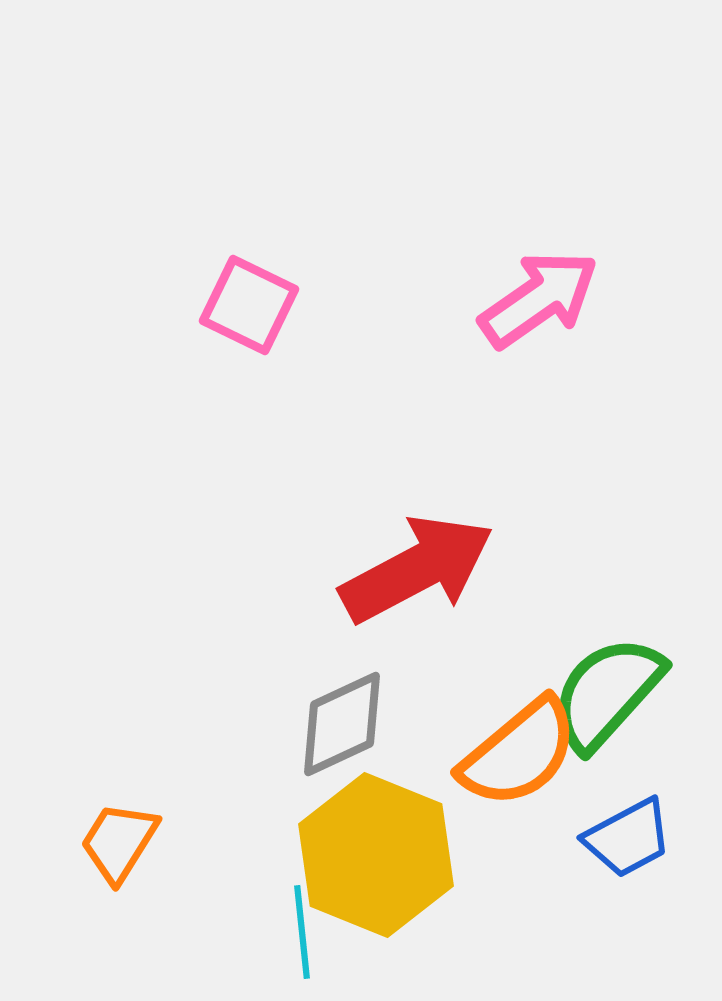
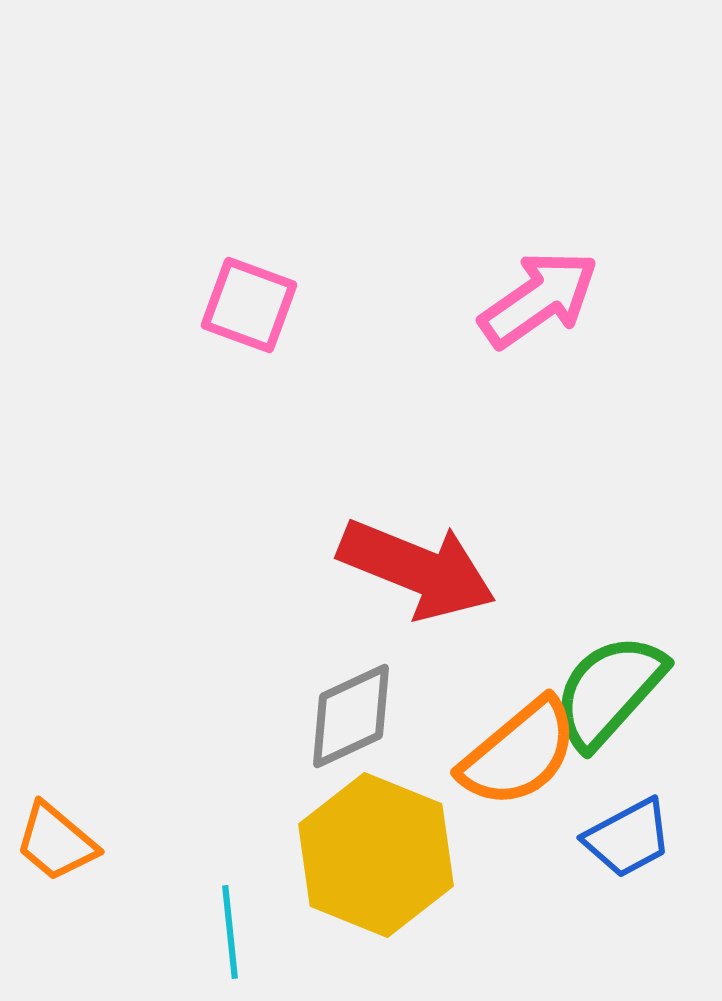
pink square: rotated 6 degrees counterclockwise
red arrow: rotated 50 degrees clockwise
green semicircle: moved 2 px right, 2 px up
gray diamond: moved 9 px right, 8 px up
orange trapezoid: moved 63 px left; rotated 82 degrees counterclockwise
cyan line: moved 72 px left
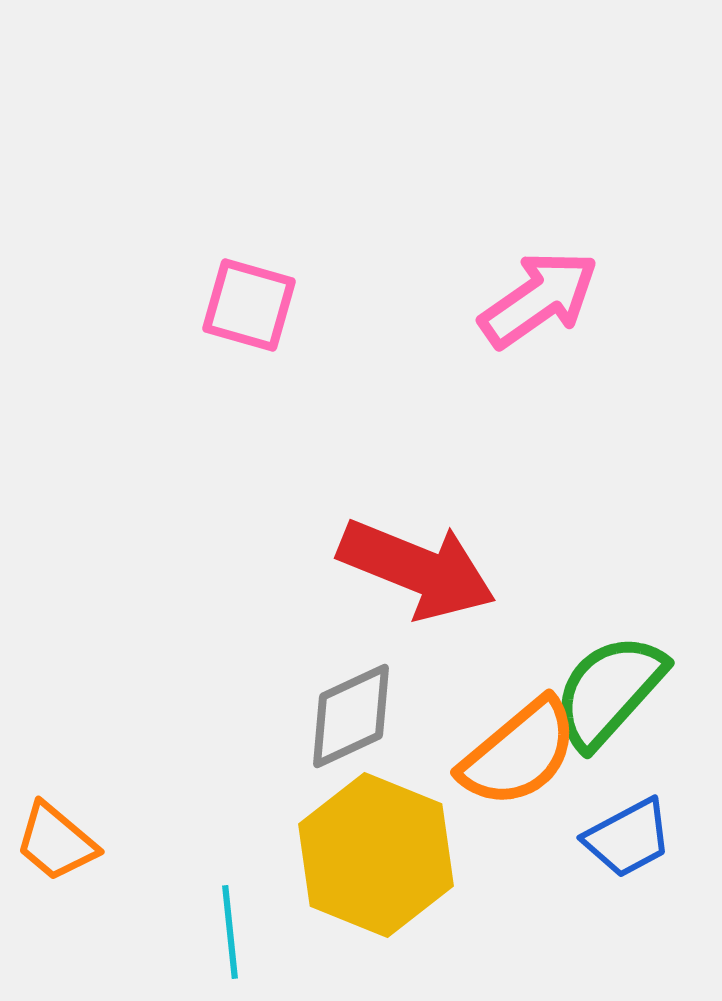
pink square: rotated 4 degrees counterclockwise
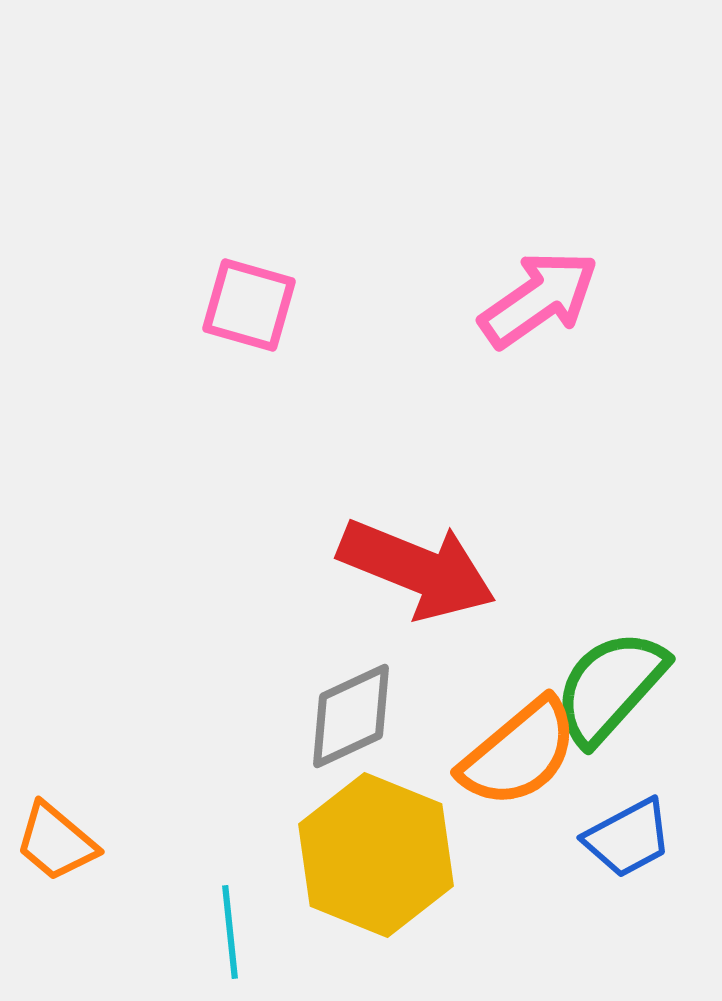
green semicircle: moved 1 px right, 4 px up
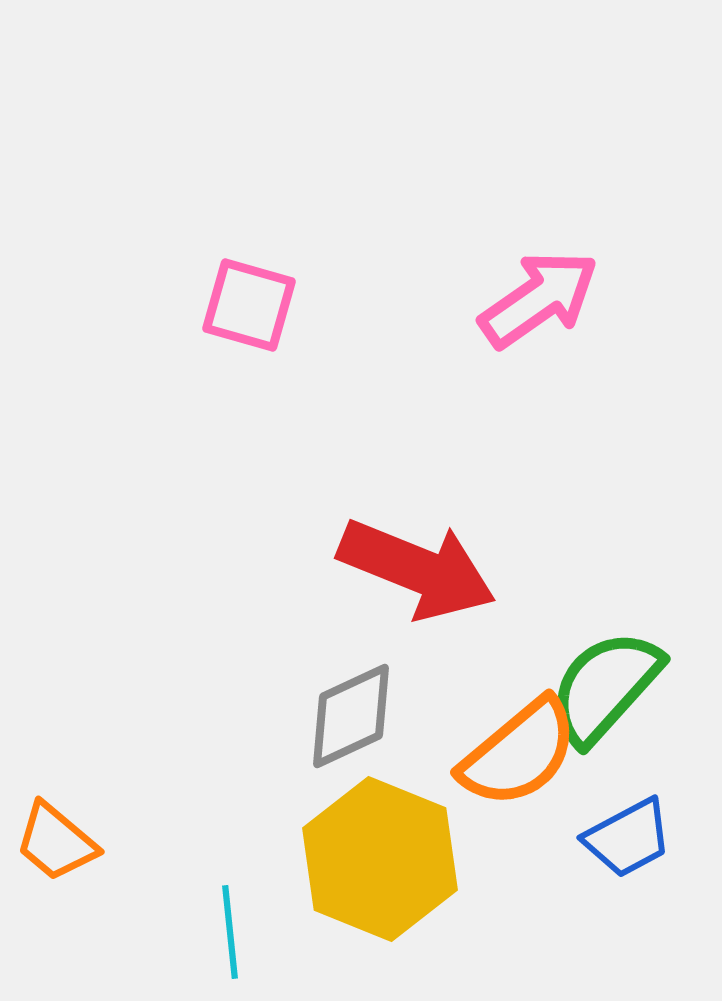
green semicircle: moved 5 px left
yellow hexagon: moved 4 px right, 4 px down
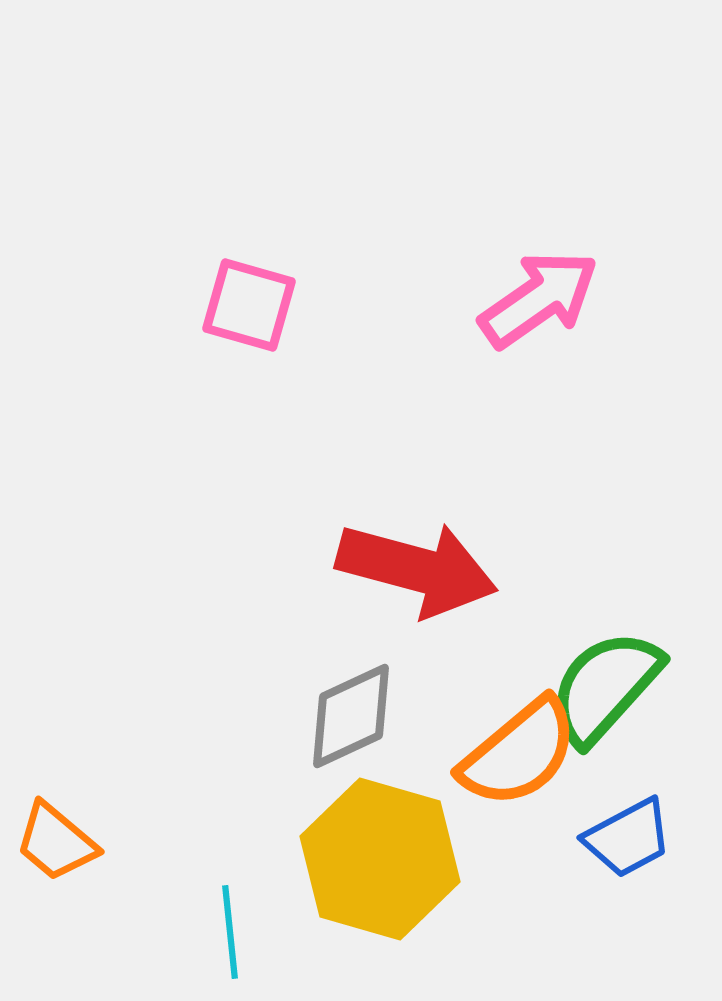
red arrow: rotated 7 degrees counterclockwise
yellow hexagon: rotated 6 degrees counterclockwise
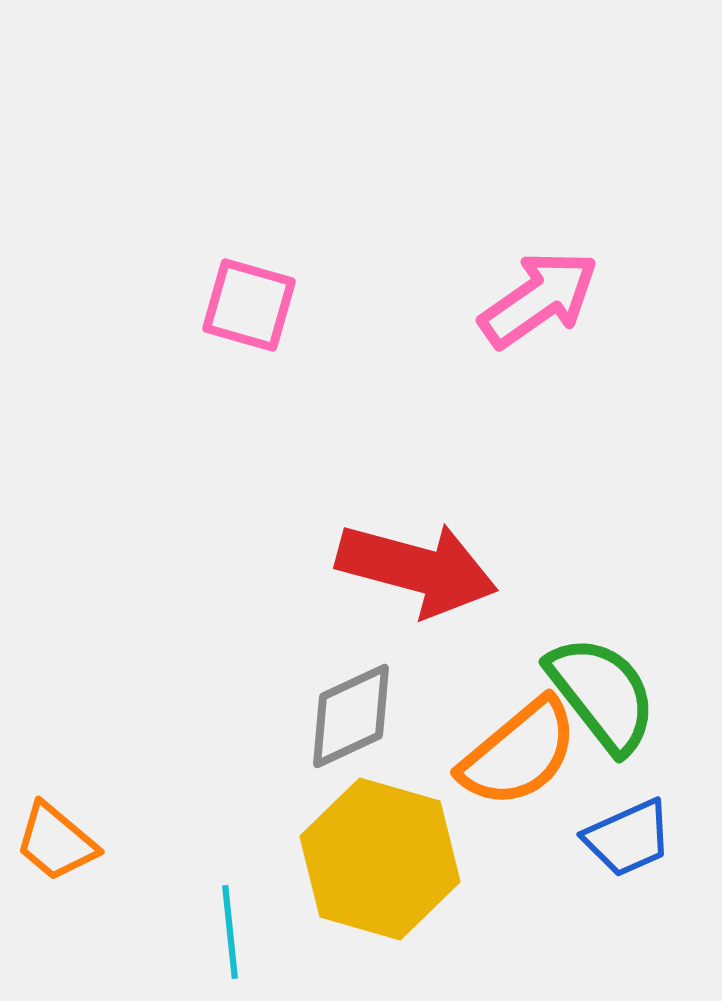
green semicircle: moved 3 px left, 7 px down; rotated 100 degrees clockwise
blue trapezoid: rotated 4 degrees clockwise
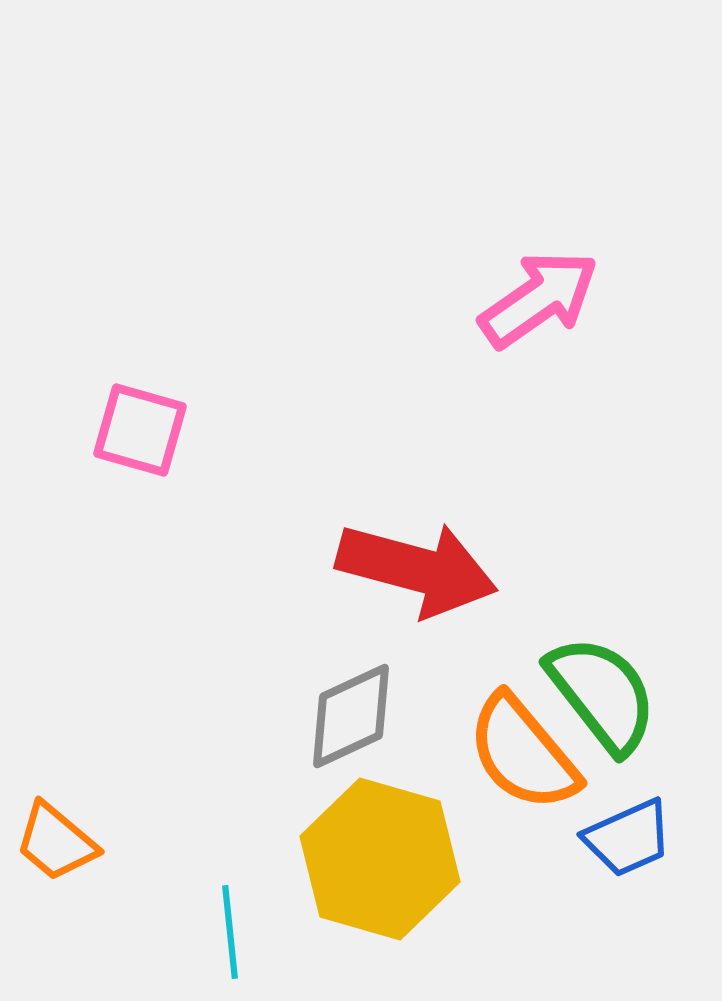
pink square: moved 109 px left, 125 px down
orange semicircle: moved 4 px right; rotated 90 degrees clockwise
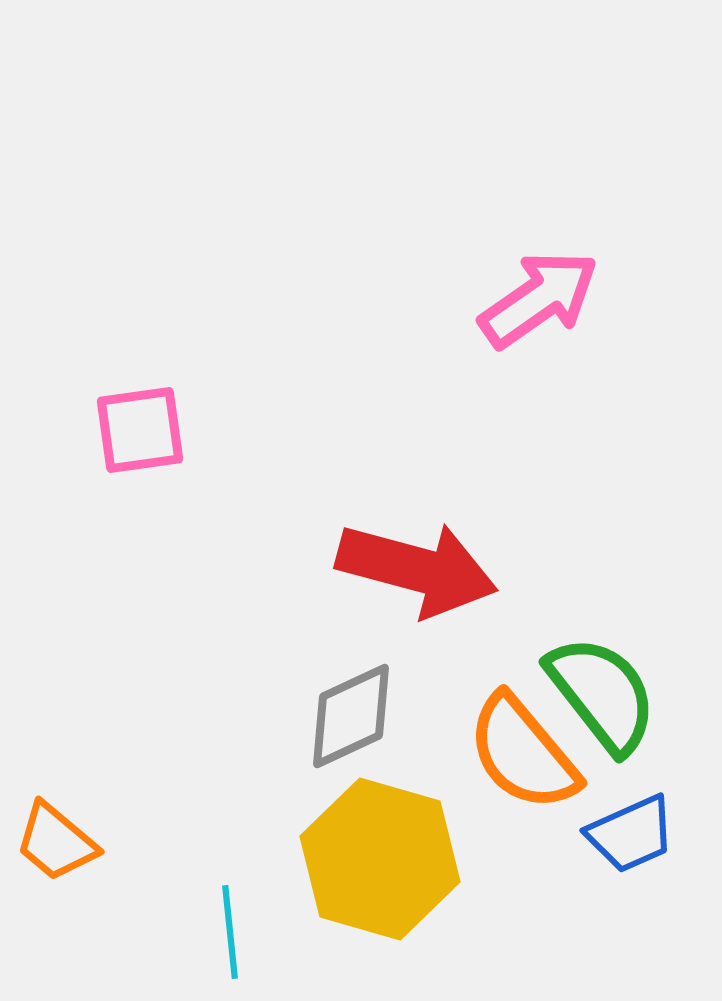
pink square: rotated 24 degrees counterclockwise
blue trapezoid: moved 3 px right, 4 px up
